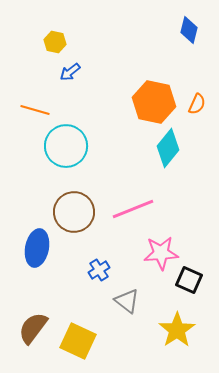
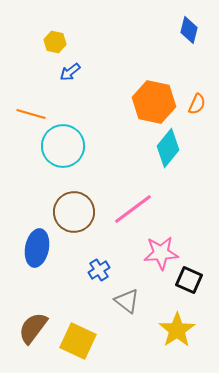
orange line: moved 4 px left, 4 px down
cyan circle: moved 3 px left
pink line: rotated 15 degrees counterclockwise
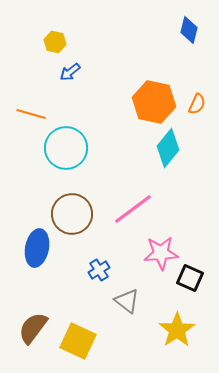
cyan circle: moved 3 px right, 2 px down
brown circle: moved 2 px left, 2 px down
black square: moved 1 px right, 2 px up
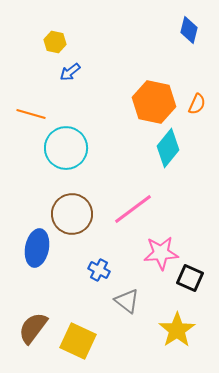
blue cross: rotated 30 degrees counterclockwise
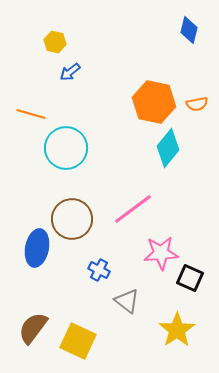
orange semicircle: rotated 55 degrees clockwise
brown circle: moved 5 px down
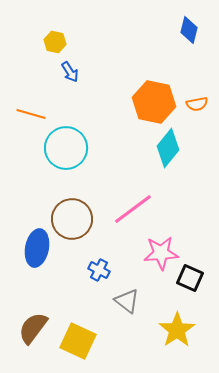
blue arrow: rotated 85 degrees counterclockwise
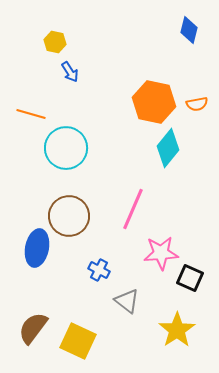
pink line: rotated 30 degrees counterclockwise
brown circle: moved 3 px left, 3 px up
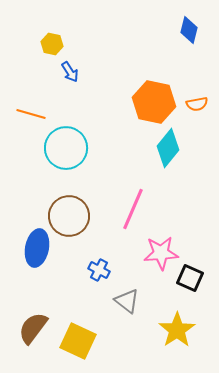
yellow hexagon: moved 3 px left, 2 px down
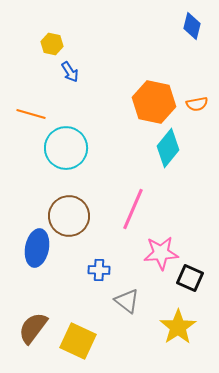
blue diamond: moved 3 px right, 4 px up
blue cross: rotated 25 degrees counterclockwise
yellow star: moved 1 px right, 3 px up
